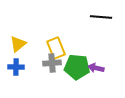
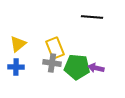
black line: moved 9 px left
yellow rectangle: moved 1 px left
gray cross: rotated 12 degrees clockwise
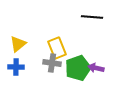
yellow rectangle: moved 2 px right
green pentagon: moved 1 px right, 1 px down; rotated 25 degrees counterclockwise
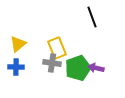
black line: rotated 65 degrees clockwise
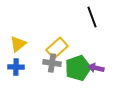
yellow rectangle: rotated 70 degrees clockwise
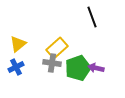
blue cross: rotated 28 degrees counterclockwise
